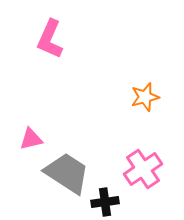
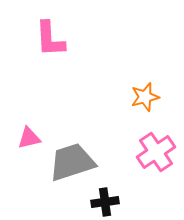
pink L-shape: rotated 27 degrees counterclockwise
pink triangle: moved 2 px left, 1 px up
pink cross: moved 13 px right, 17 px up
gray trapezoid: moved 5 px right, 11 px up; rotated 51 degrees counterclockwise
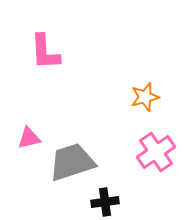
pink L-shape: moved 5 px left, 13 px down
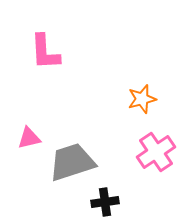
orange star: moved 3 px left, 2 px down
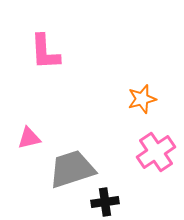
gray trapezoid: moved 7 px down
